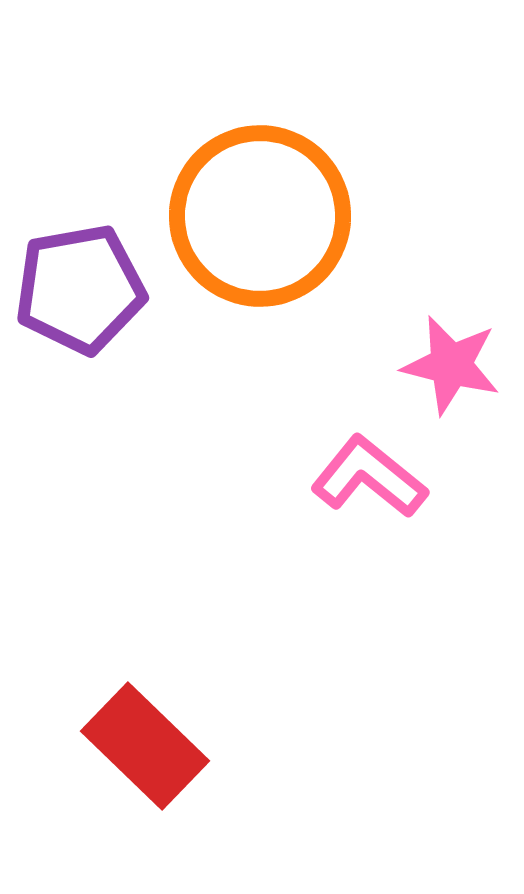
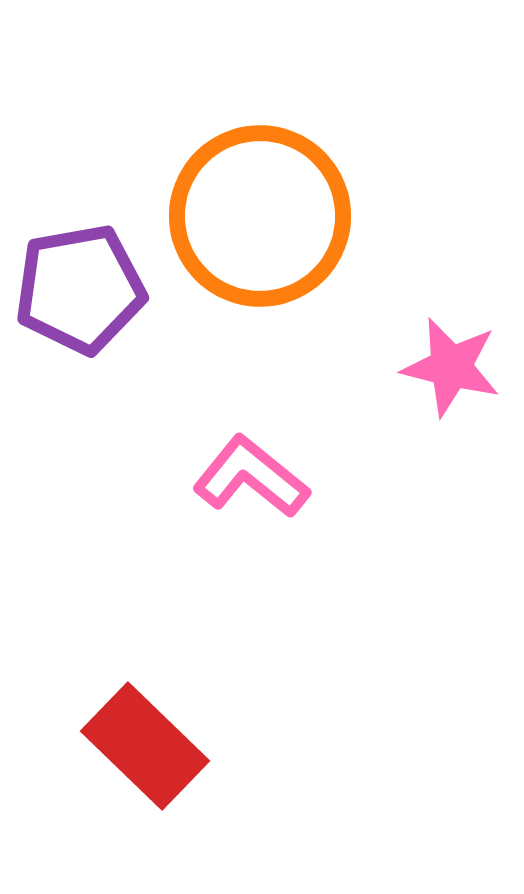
pink star: moved 2 px down
pink L-shape: moved 118 px left
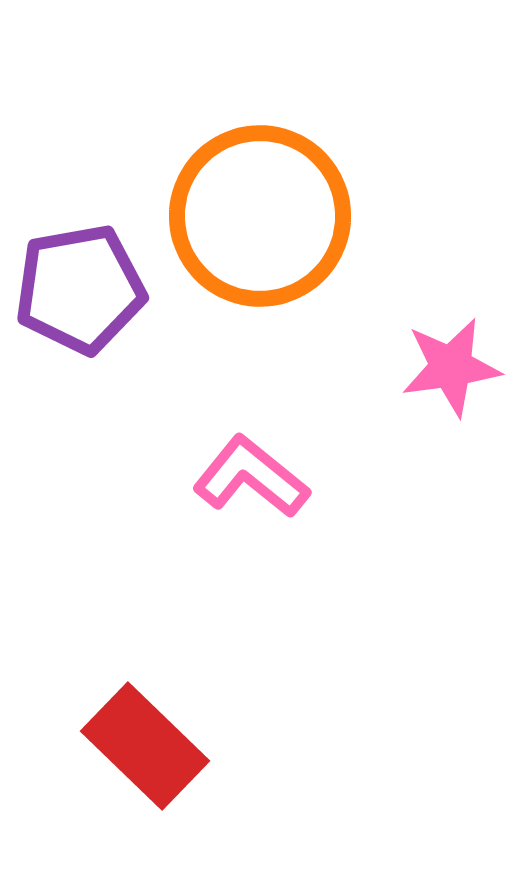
pink star: rotated 22 degrees counterclockwise
